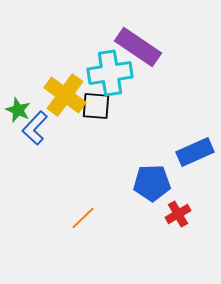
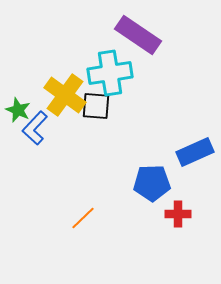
purple rectangle: moved 12 px up
red cross: rotated 30 degrees clockwise
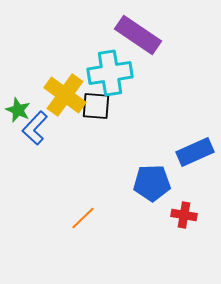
red cross: moved 6 px right, 1 px down; rotated 10 degrees clockwise
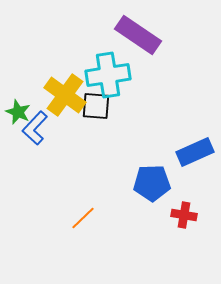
cyan cross: moved 2 px left, 2 px down
green star: moved 2 px down
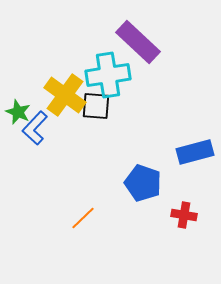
purple rectangle: moved 7 px down; rotated 9 degrees clockwise
blue rectangle: rotated 9 degrees clockwise
blue pentagon: moved 9 px left; rotated 21 degrees clockwise
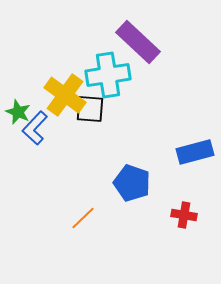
black square: moved 6 px left, 3 px down
blue pentagon: moved 11 px left
